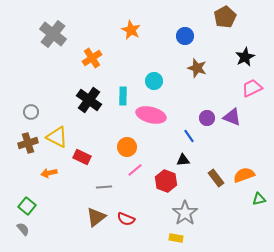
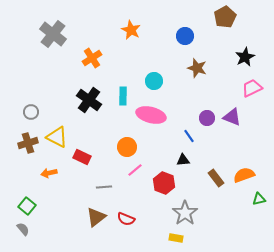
red hexagon: moved 2 px left, 2 px down
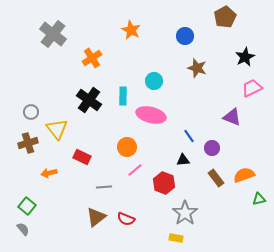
purple circle: moved 5 px right, 30 px down
yellow triangle: moved 8 px up; rotated 25 degrees clockwise
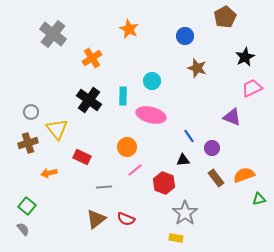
orange star: moved 2 px left, 1 px up
cyan circle: moved 2 px left
brown triangle: moved 2 px down
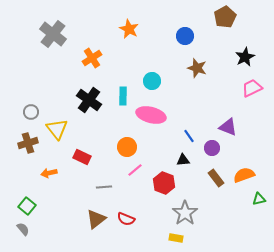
purple triangle: moved 4 px left, 10 px down
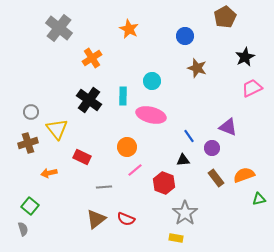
gray cross: moved 6 px right, 6 px up
green square: moved 3 px right
gray semicircle: rotated 24 degrees clockwise
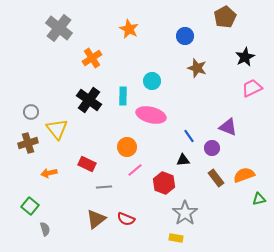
red rectangle: moved 5 px right, 7 px down
gray semicircle: moved 22 px right
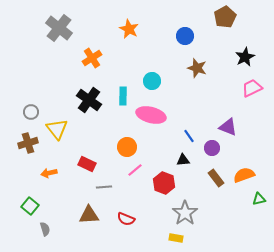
brown triangle: moved 7 px left, 4 px up; rotated 35 degrees clockwise
